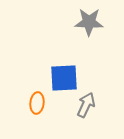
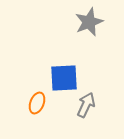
gray star: rotated 24 degrees counterclockwise
orange ellipse: rotated 15 degrees clockwise
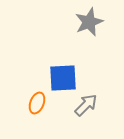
blue square: moved 1 px left
gray arrow: rotated 20 degrees clockwise
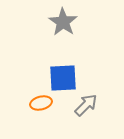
gray star: moved 26 px left; rotated 16 degrees counterclockwise
orange ellipse: moved 4 px right; rotated 55 degrees clockwise
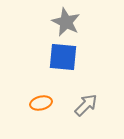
gray star: moved 3 px right; rotated 8 degrees counterclockwise
blue square: moved 21 px up; rotated 8 degrees clockwise
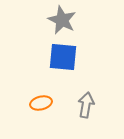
gray star: moved 4 px left, 2 px up
gray arrow: rotated 35 degrees counterclockwise
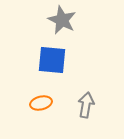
blue square: moved 11 px left, 3 px down
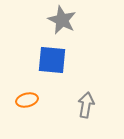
orange ellipse: moved 14 px left, 3 px up
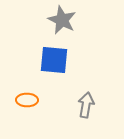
blue square: moved 2 px right
orange ellipse: rotated 15 degrees clockwise
